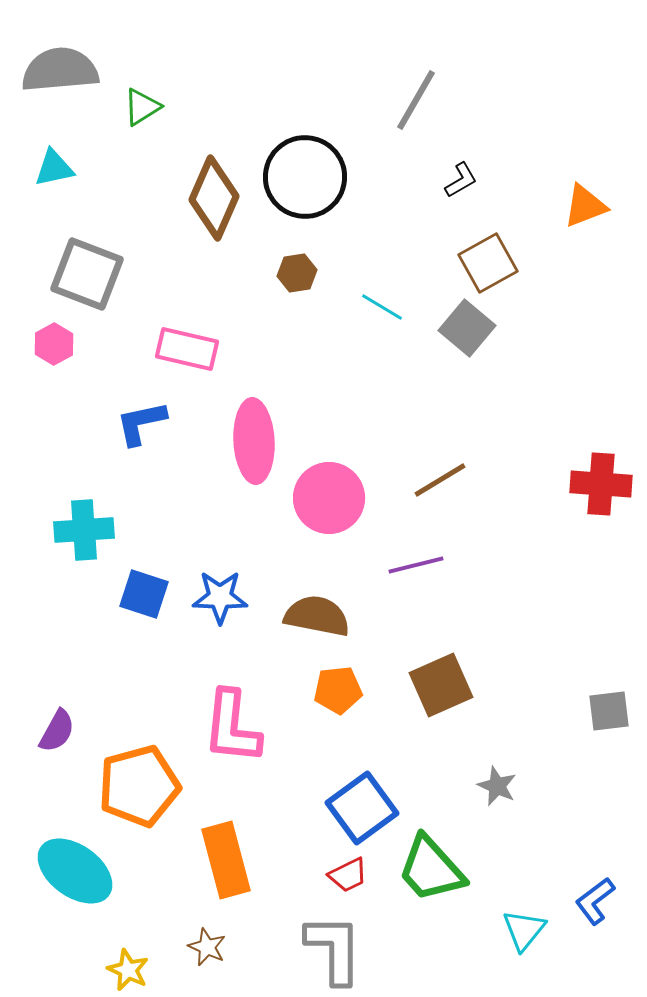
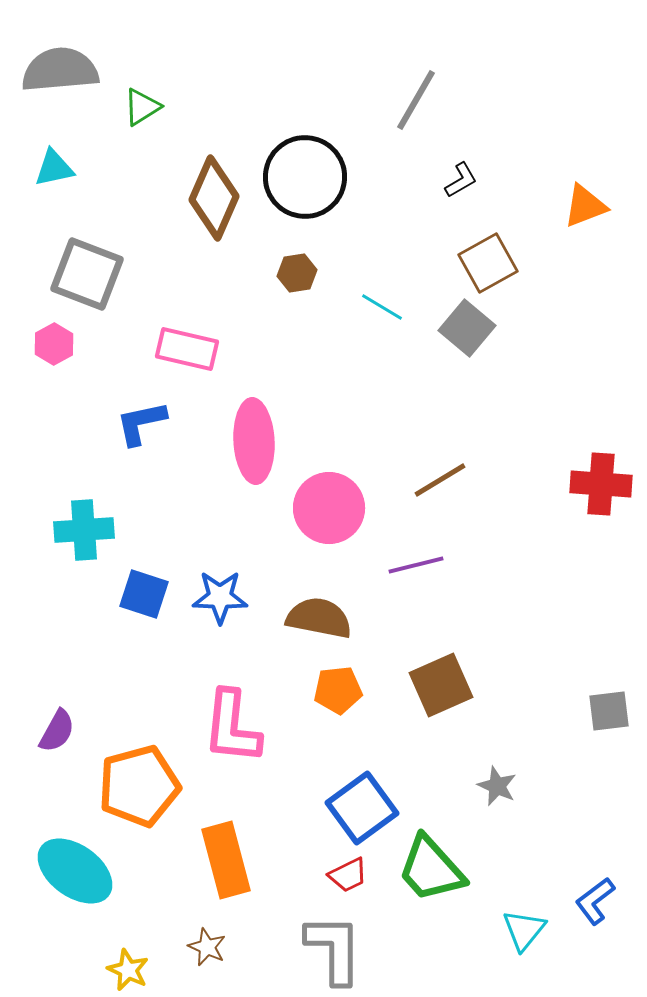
pink circle at (329, 498): moved 10 px down
brown semicircle at (317, 616): moved 2 px right, 2 px down
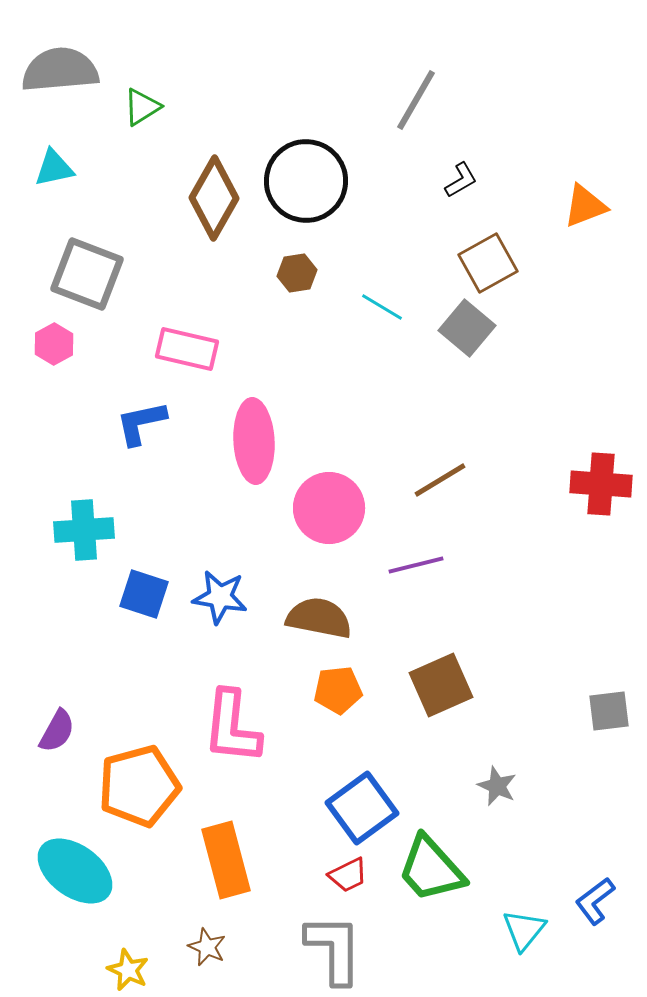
black circle at (305, 177): moved 1 px right, 4 px down
brown diamond at (214, 198): rotated 6 degrees clockwise
blue star at (220, 597): rotated 8 degrees clockwise
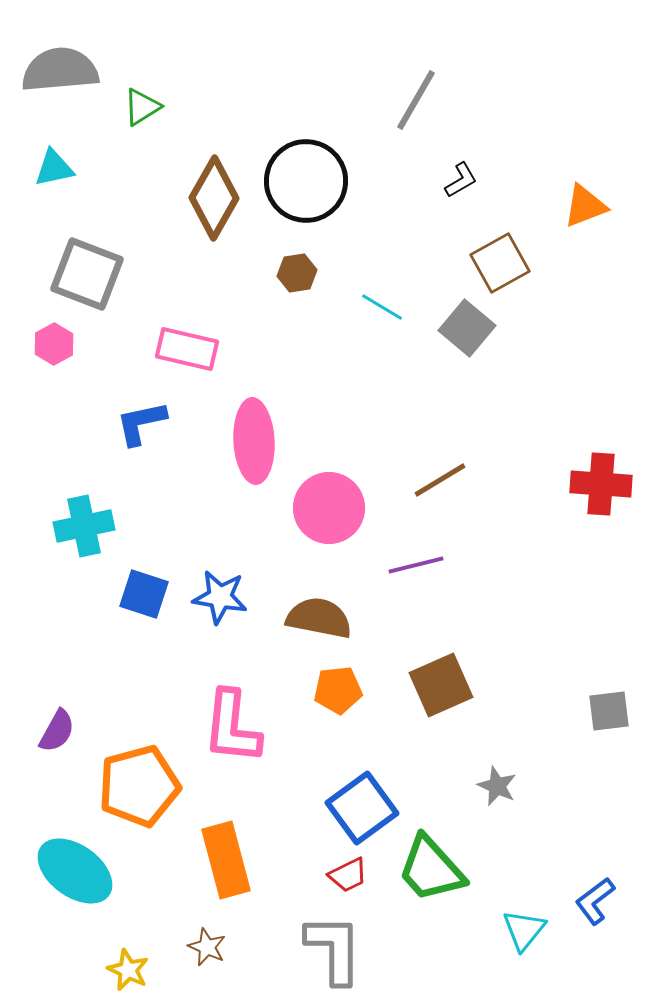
brown square at (488, 263): moved 12 px right
cyan cross at (84, 530): moved 4 px up; rotated 8 degrees counterclockwise
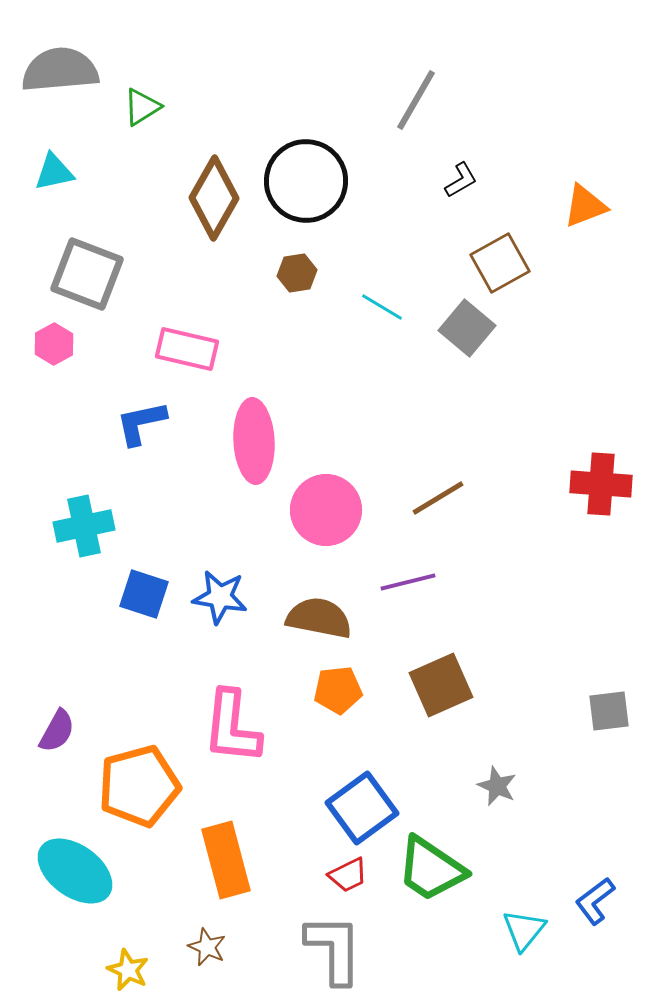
cyan triangle at (54, 168): moved 4 px down
brown line at (440, 480): moved 2 px left, 18 px down
pink circle at (329, 508): moved 3 px left, 2 px down
purple line at (416, 565): moved 8 px left, 17 px down
green trapezoid at (431, 869): rotated 14 degrees counterclockwise
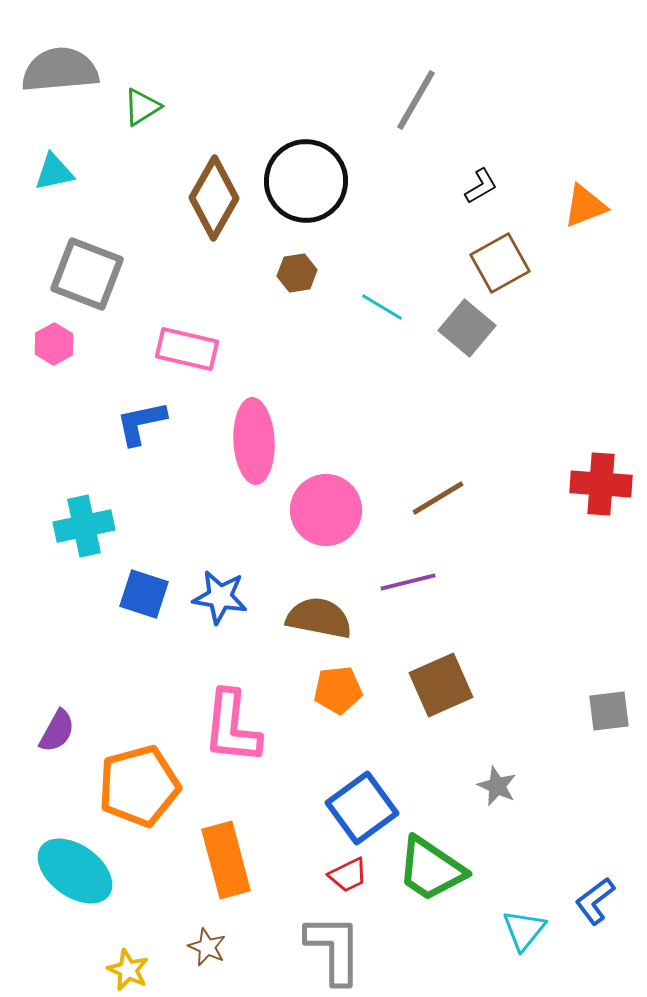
black L-shape at (461, 180): moved 20 px right, 6 px down
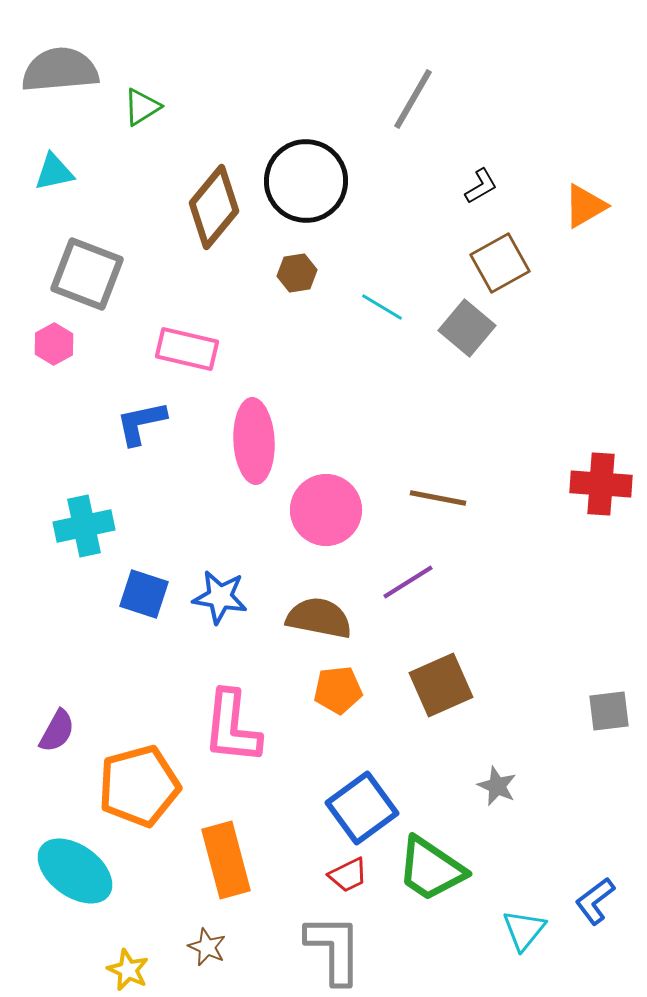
gray line at (416, 100): moved 3 px left, 1 px up
brown diamond at (214, 198): moved 9 px down; rotated 10 degrees clockwise
orange triangle at (585, 206): rotated 9 degrees counterclockwise
brown line at (438, 498): rotated 42 degrees clockwise
purple line at (408, 582): rotated 18 degrees counterclockwise
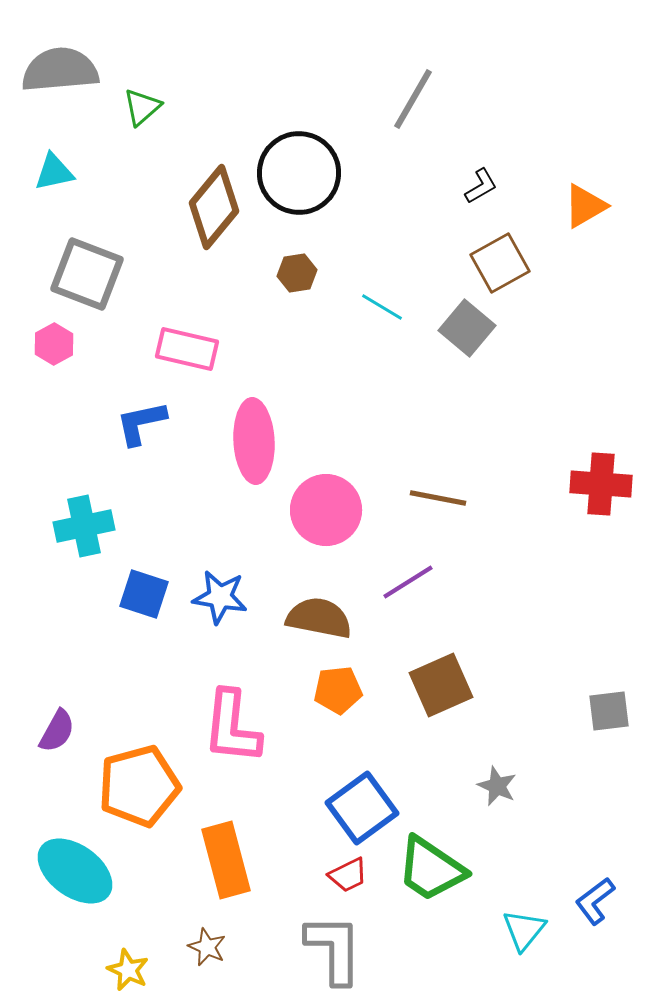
green triangle at (142, 107): rotated 9 degrees counterclockwise
black circle at (306, 181): moved 7 px left, 8 px up
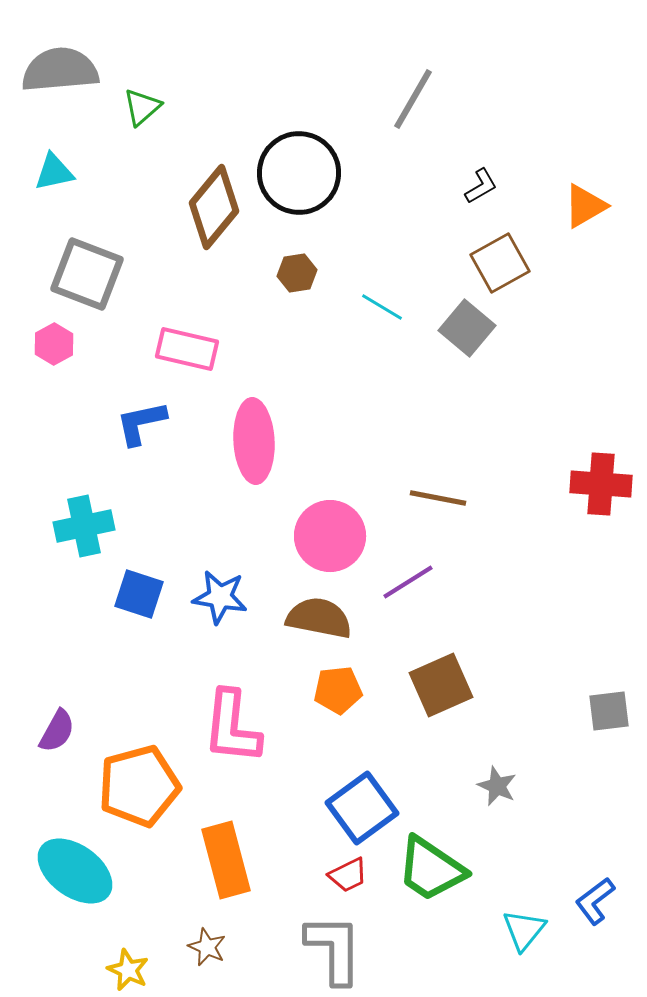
pink circle at (326, 510): moved 4 px right, 26 px down
blue square at (144, 594): moved 5 px left
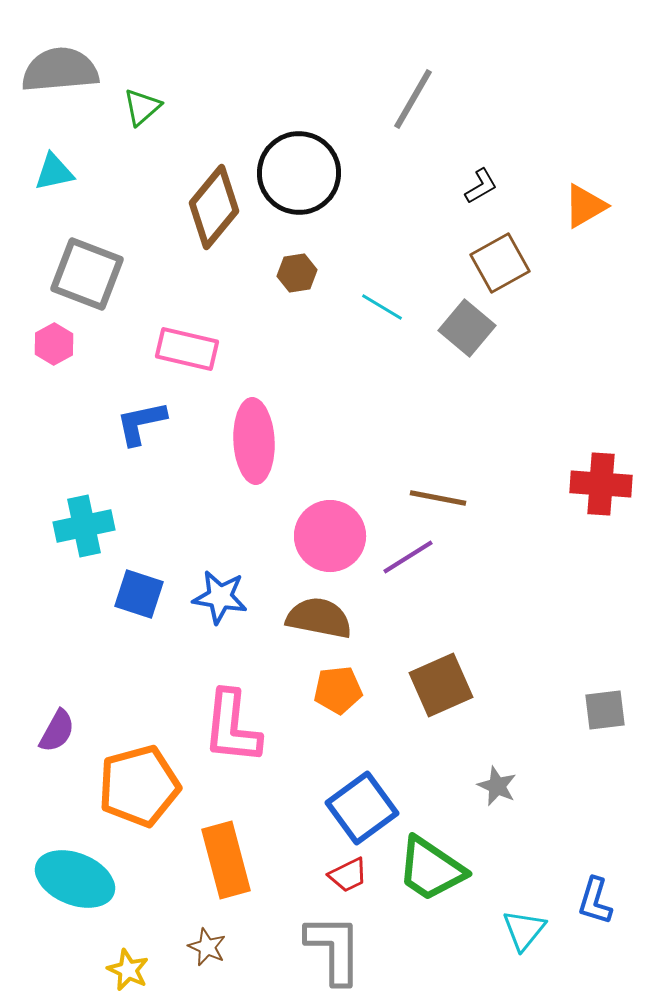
purple line at (408, 582): moved 25 px up
gray square at (609, 711): moved 4 px left, 1 px up
cyan ellipse at (75, 871): moved 8 px down; rotated 14 degrees counterclockwise
blue L-shape at (595, 901): rotated 36 degrees counterclockwise
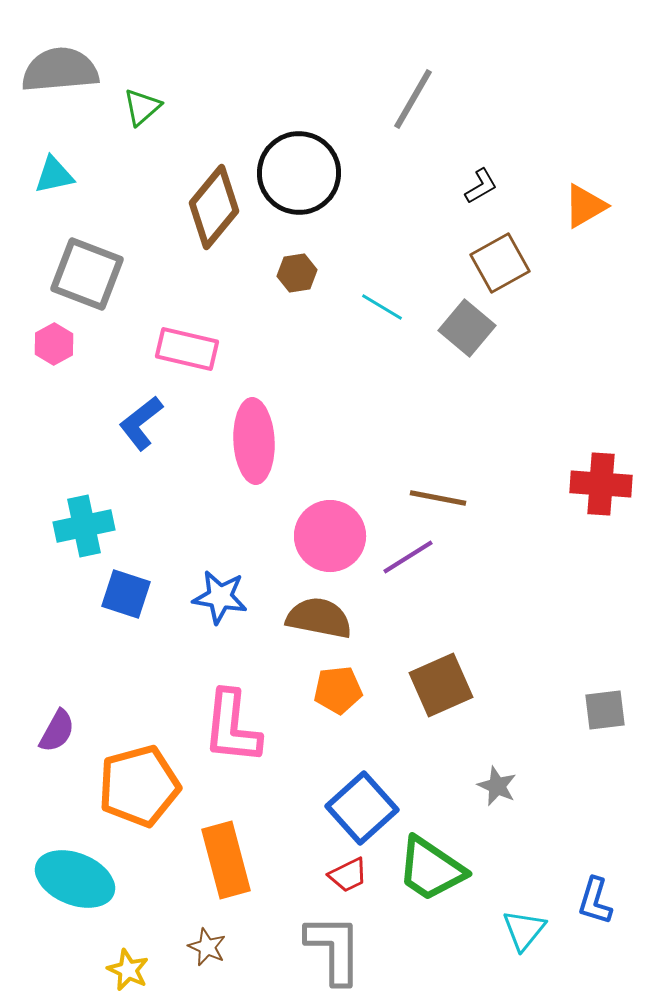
cyan triangle at (54, 172): moved 3 px down
blue L-shape at (141, 423): rotated 26 degrees counterclockwise
blue square at (139, 594): moved 13 px left
blue square at (362, 808): rotated 6 degrees counterclockwise
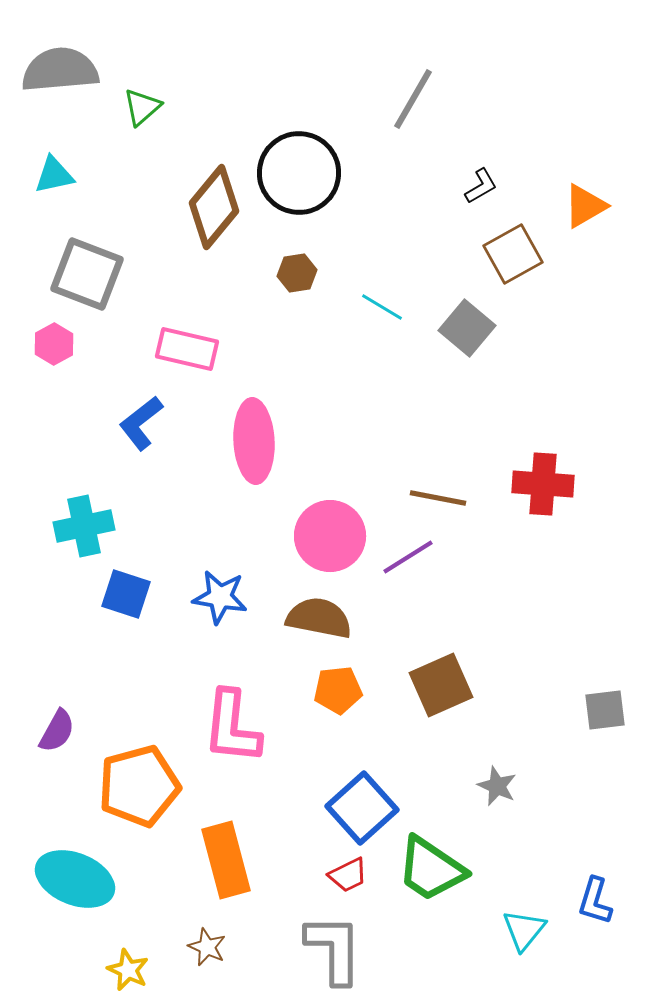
brown square at (500, 263): moved 13 px right, 9 px up
red cross at (601, 484): moved 58 px left
